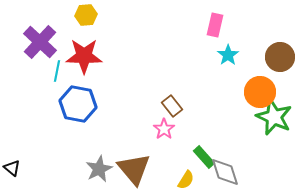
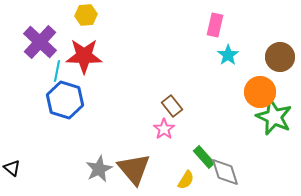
blue hexagon: moved 13 px left, 4 px up; rotated 6 degrees clockwise
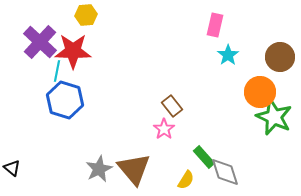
red star: moved 11 px left, 5 px up
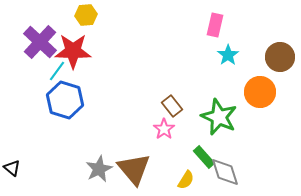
cyan line: rotated 25 degrees clockwise
green star: moved 55 px left
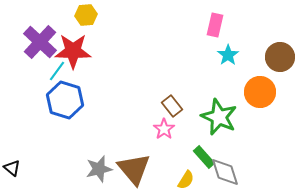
gray star: rotated 12 degrees clockwise
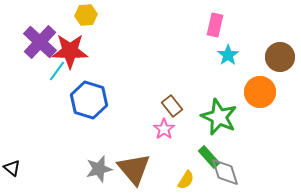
red star: moved 3 px left
blue hexagon: moved 24 px right
green rectangle: moved 5 px right
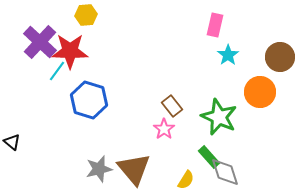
black triangle: moved 26 px up
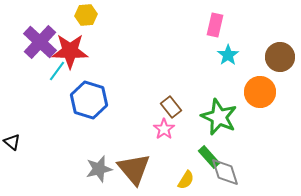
brown rectangle: moved 1 px left, 1 px down
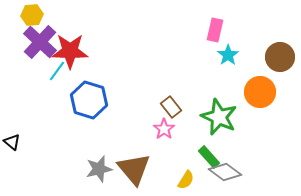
yellow hexagon: moved 54 px left
pink rectangle: moved 5 px down
gray diamond: rotated 36 degrees counterclockwise
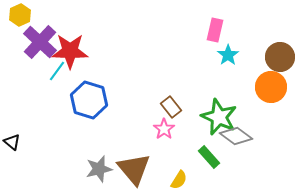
yellow hexagon: moved 12 px left; rotated 20 degrees counterclockwise
orange circle: moved 11 px right, 5 px up
gray diamond: moved 11 px right, 36 px up
yellow semicircle: moved 7 px left
